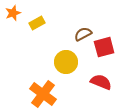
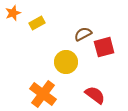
red semicircle: moved 6 px left, 13 px down; rotated 15 degrees clockwise
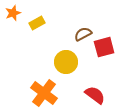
orange cross: moved 1 px right, 1 px up
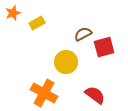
orange cross: rotated 8 degrees counterclockwise
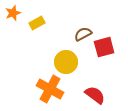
orange cross: moved 6 px right, 4 px up
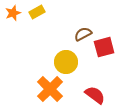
yellow rectangle: moved 11 px up
orange cross: rotated 16 degrees clockwise
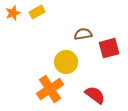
brown semicircle: rotated 18 degrees clockwise
red square: moved 5 px right, 1 px down
orange cross: rotated 12 degrees clockwise
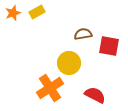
red square: moved 2 px up; rotated 25 degrees clockwise
yellow circle: moved 3 px right, 1 px down
orange cross: moved 1 px up
red semicircle: rotated 10 degrees counterclockwise
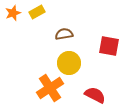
brown semicircle: moved 19 px left
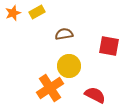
yellow circle: moved 3 px down
